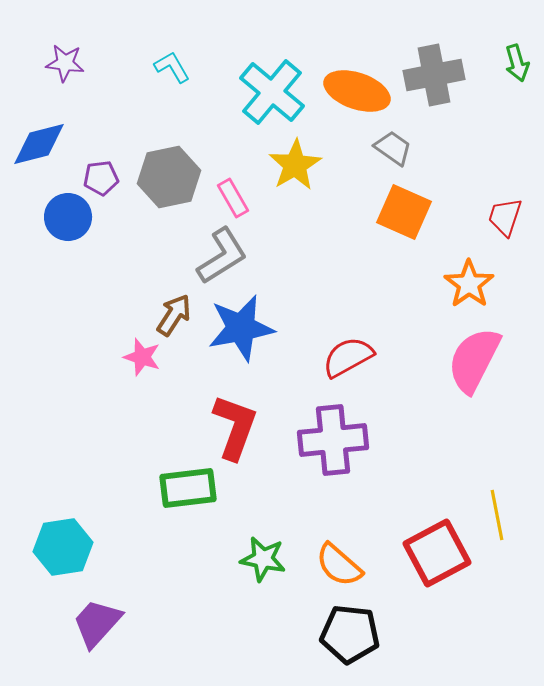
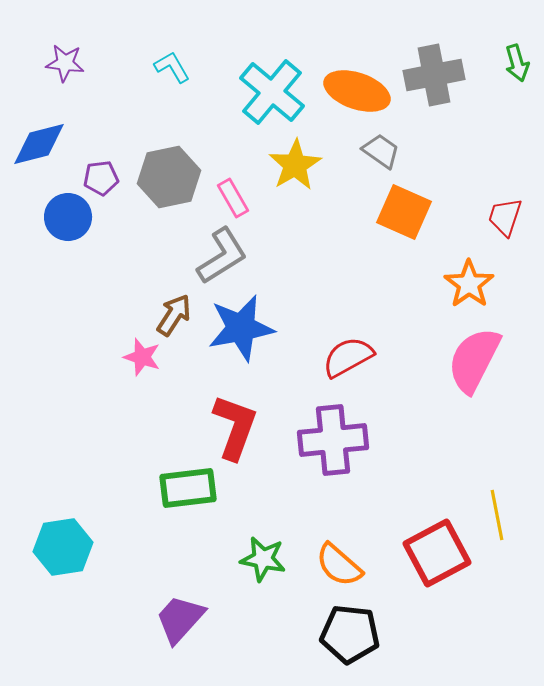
gray trapezoid: moved 12 px left, 3 px down
purple trapezoid: moved 83 px right, 4 px up
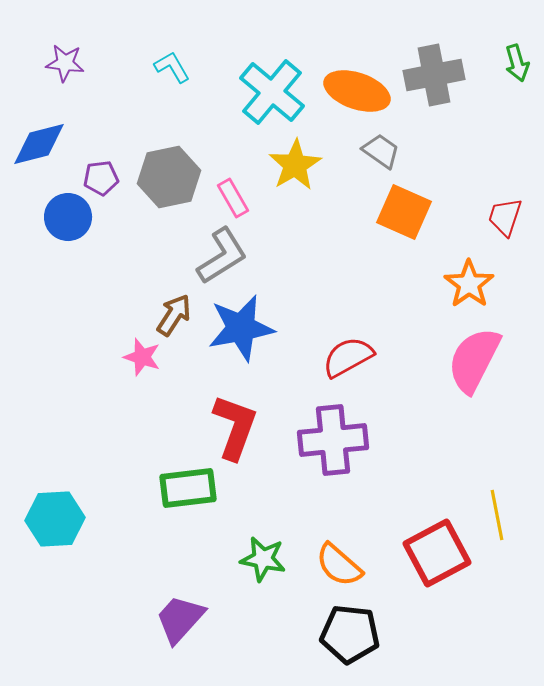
cyan hexagon: moved 8 px left, 28 px up; rotated 6 degrees clockwise
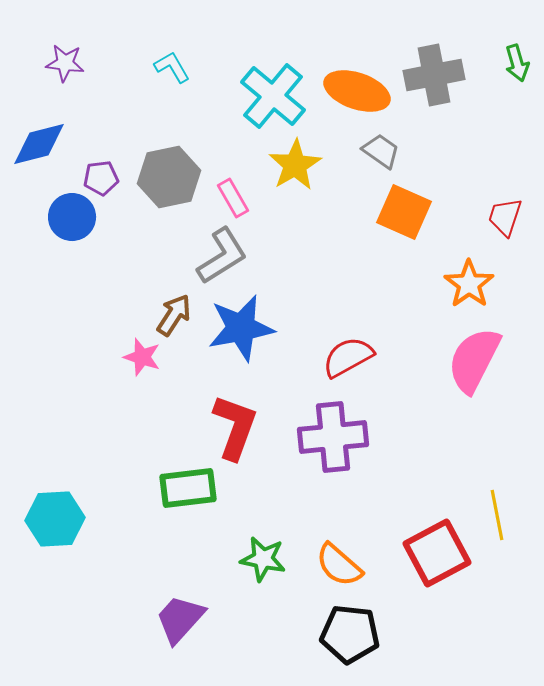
cyan cross: moved 1 px right, 4 px down
blue circle: moved 4 px right
purple cross: moved 3 px up
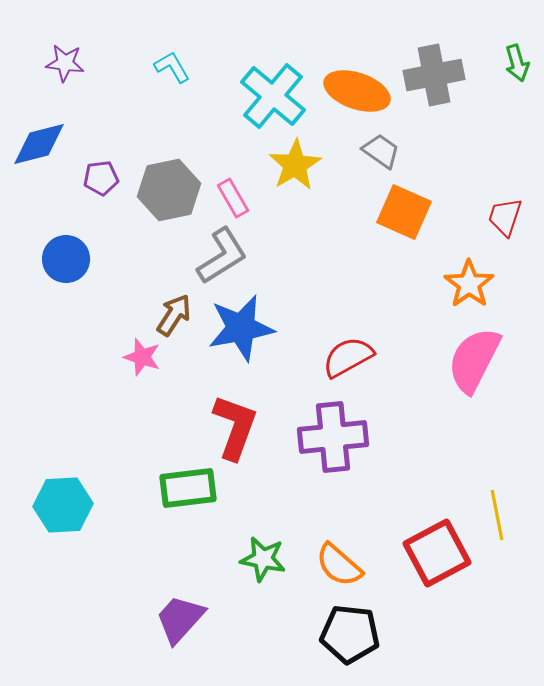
gray hexagon: moved 13 px down
blue circle: moved 6 px left, 42 px down
cyan hexagon: moved 8 px right, 14 px up
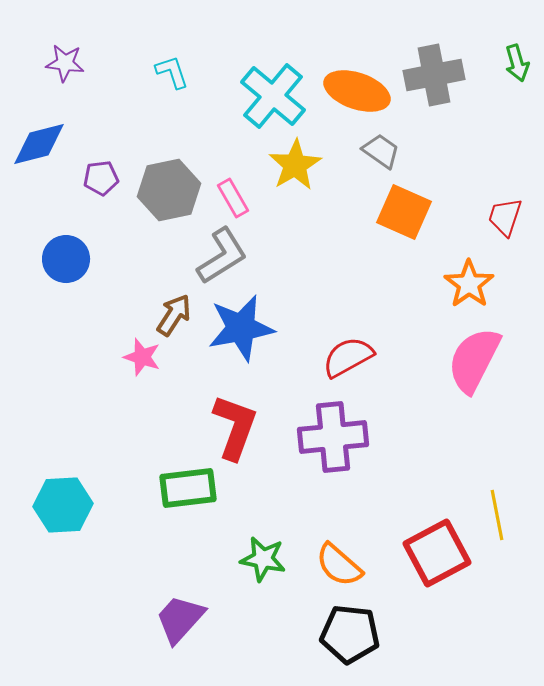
cyan L-shape: moved 5 px down; rotated 12 degrees clockwise
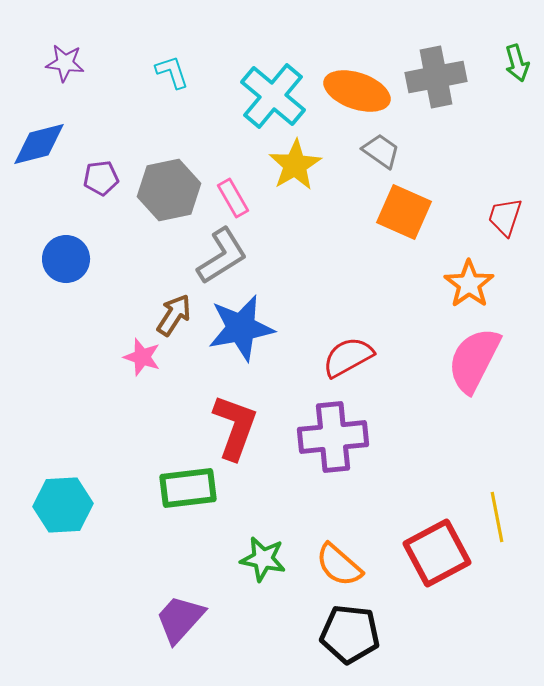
gray cross: moved 2 px right, 2 px down
yellow line: moved 2 px down
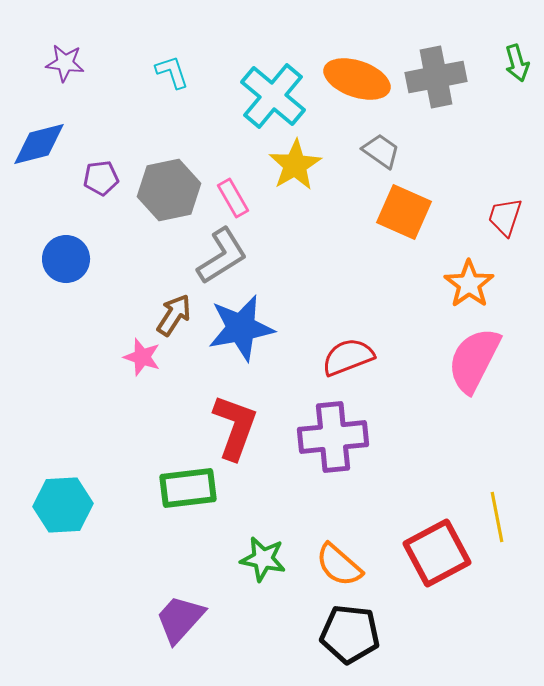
orange ellipse: moved 12 px up
red semicircle: rotated 8 degrees clockwise
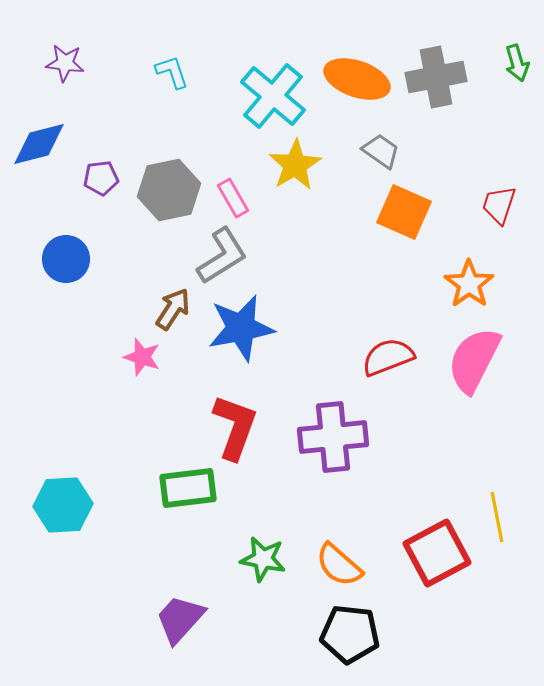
red trapezoid: moved 6 px left, 12 px up
brown arrow: moved 1 px left, 6 px up
red semicircle: moved 40 px right
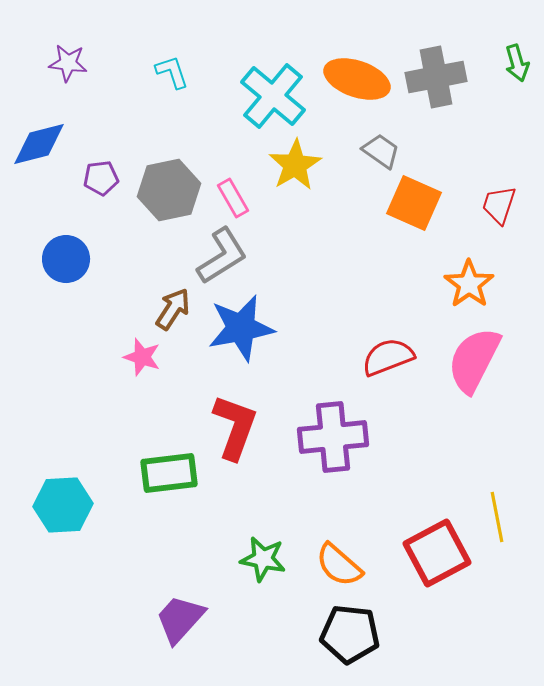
purple star: moved 3 px right
orange square: moved 10 px right, 9 px up
green rectangle: moved 19 px left, 15 px up
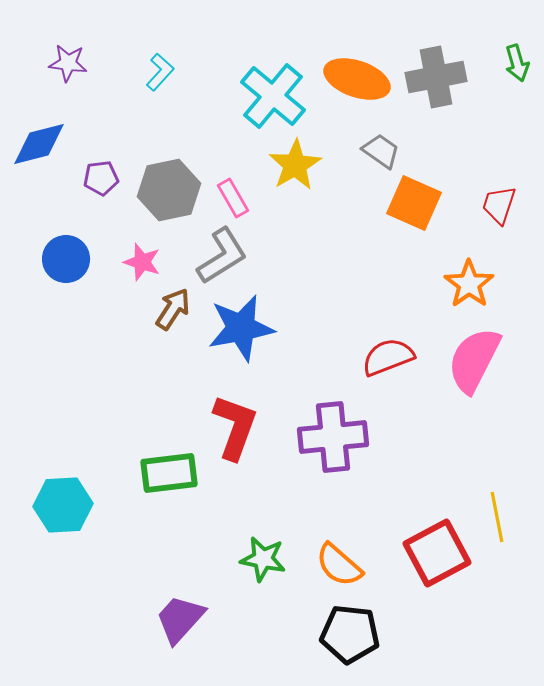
cyan L-shape: moved 12 px left; rotated 60 degrees clockwise
pink star: moved 95 px up
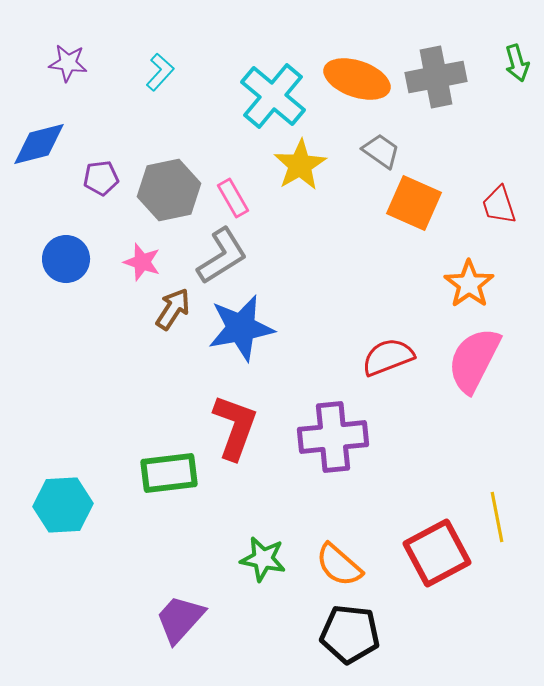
yellow star: moved 5 px right
red trapezoid: rotated 36 degrees counterclockwise
